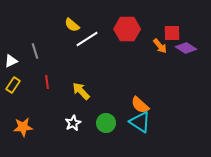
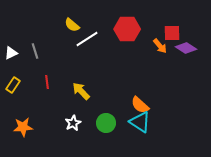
white triangle: moved 8 px up
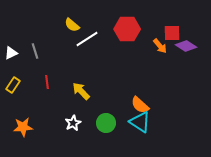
purple diamond: moved 2 px up
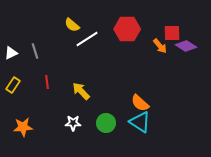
orange semicircle: moved 2 px up
white star: rotated 28 degrees clockwise
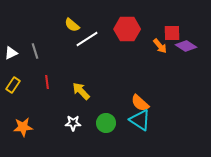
cyan triangle: moved 2 px up
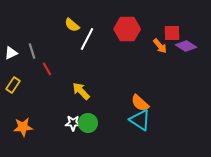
white line: rotated 30 degrees counterclockwise
gray line: moved 3 px left
red line: moved 13 px up; rotated 24 degrees counterclockwise
green circle: moved 18 px left
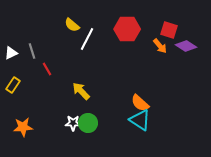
red square: moved 3 px left, 3 px up; rotated 18 degrees clockwise
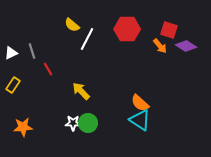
red line: moved 1 px right
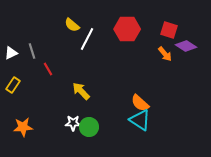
orange arrow: moved 5 px right, 8 px down
green circle: moved 1 px right, 4 px down
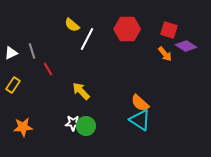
green circle: moved 3 px left, 1 px up
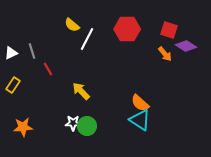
green circle: moved 1 px right
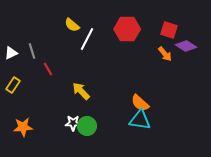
cyan triangle: rotated 25 degrees counterclockwise
